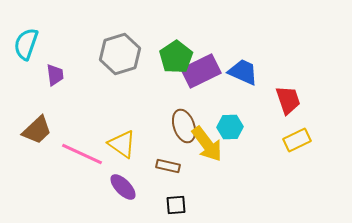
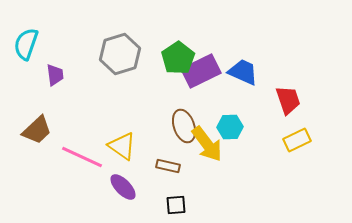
green pentagon: moved 2 px right, 1 px down
yellow triangle: moved 2 px down
pink line: moved 3 px down
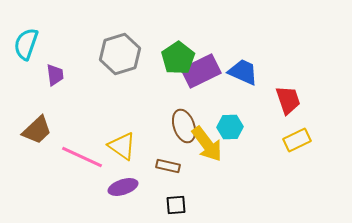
purple ellipse: rotated 64 degrees counterclockwise
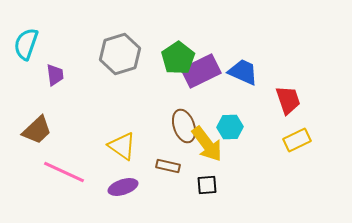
pink line: moved 18 px left, 15 px down
black square: moved 31 px right, 20 px up
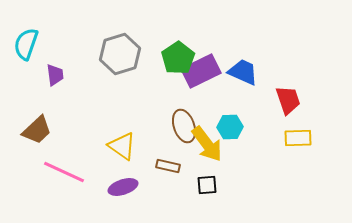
yellow rectangle: moved 1 px right, 2 px up; rotated 24 degrees clockwise
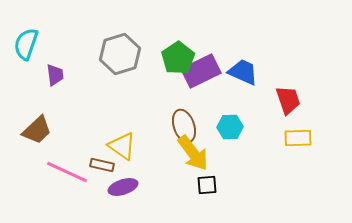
yellow arrow: moved 14 px left, 9 px down
brown rectangle: moved 66 px left, 1 px up
pink line: moved 3 px right
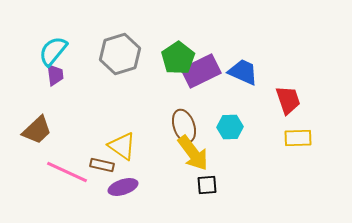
cyan semicircle: moved 27 px right, 7 px down; rotated 20 degrees clockwise
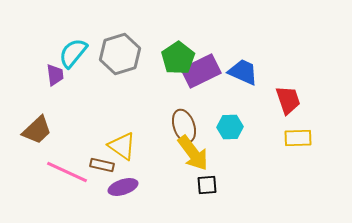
cyan semicircle: moved 20 px right, 2 px down
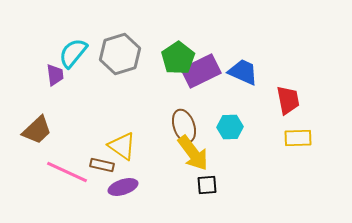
red trapezoid: rotated 8 degrees clockwise
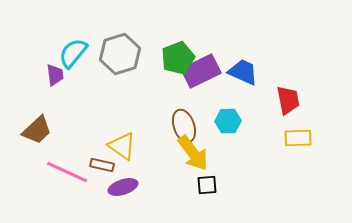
green pentagon: rotated 12 degrees clockwise
cyan hexagon: moved 2 px left, 6 px up
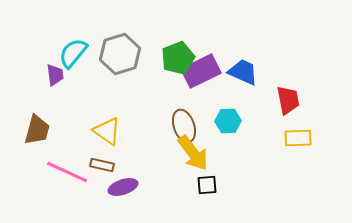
brown trapezoid: rotated 32 degrees counterclockwise
yellow triangle: moved 15 px left, 15 px up
